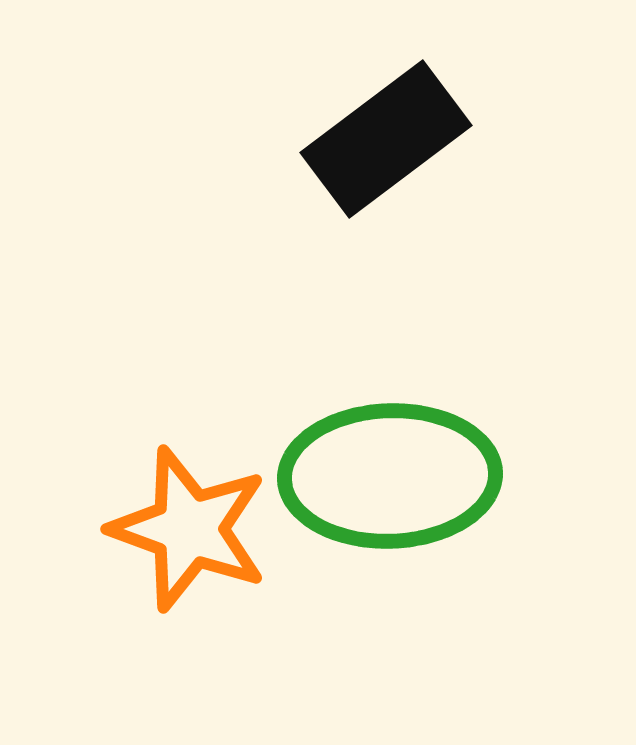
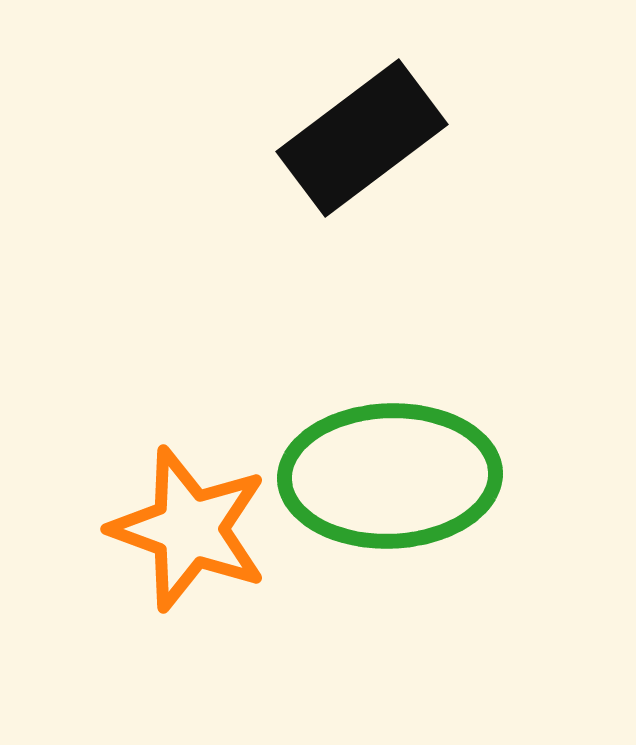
black rectangle: moved 24 px left, 1 px up
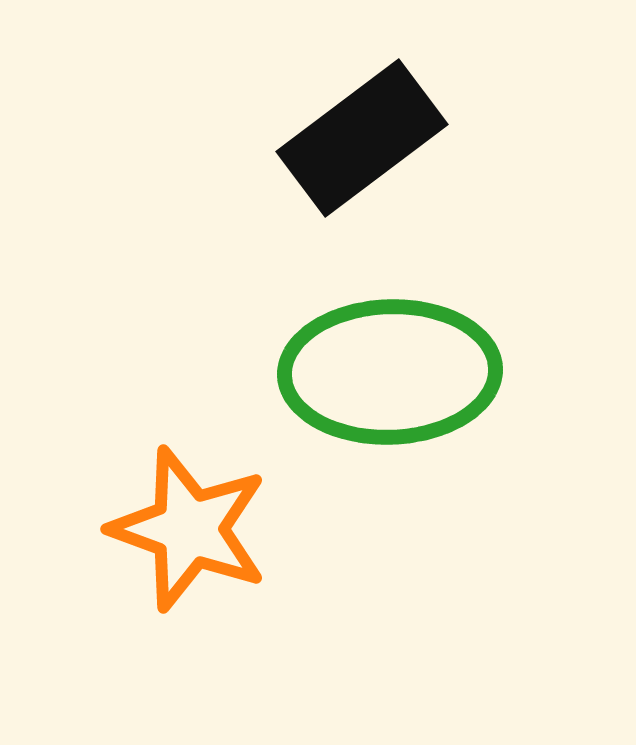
green ellipse: moved 104 px up
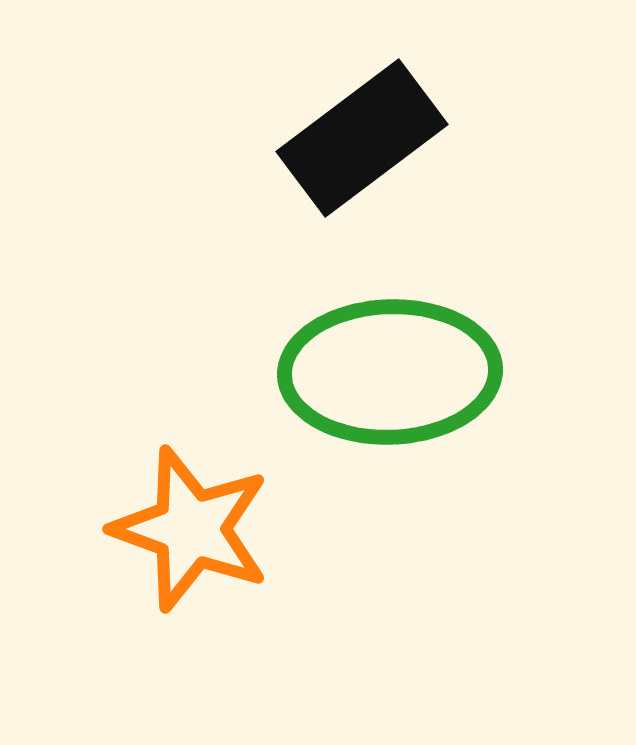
orange star: moved 2 px right
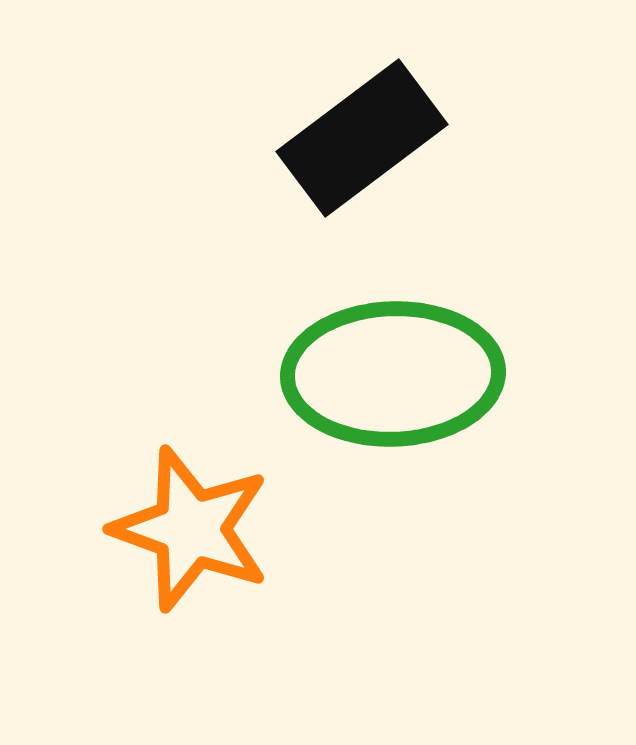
green ellipse: moved 3 px right, 2 px down
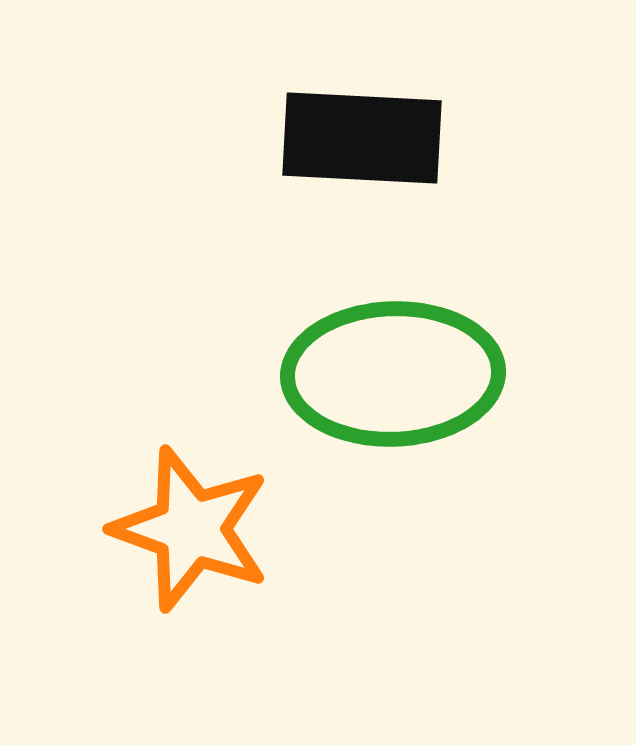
black rectangle: rotated 40 degrees clockwise
